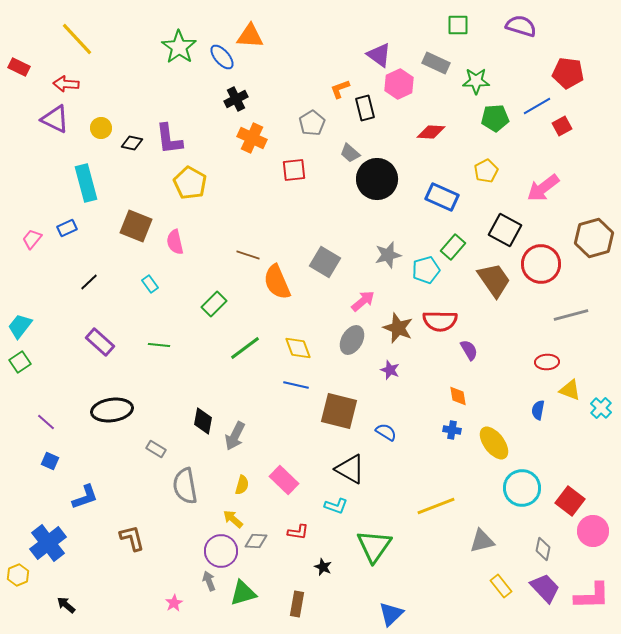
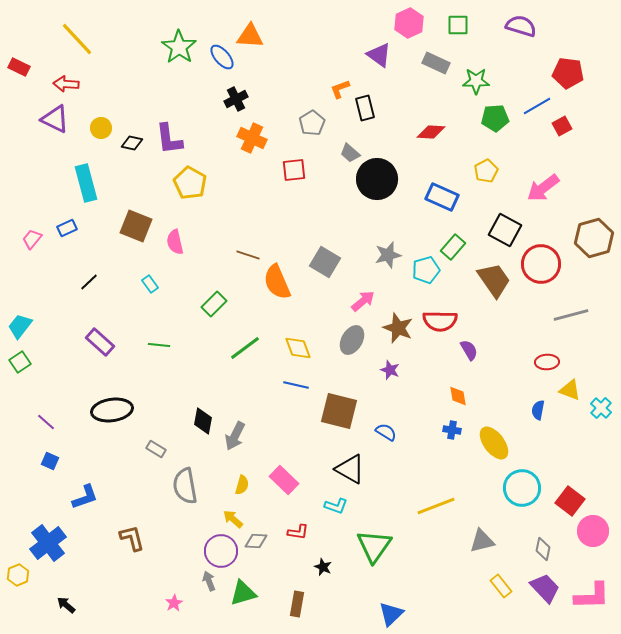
pink hexagon at (399, 84): moved 10 px right, 61 px up
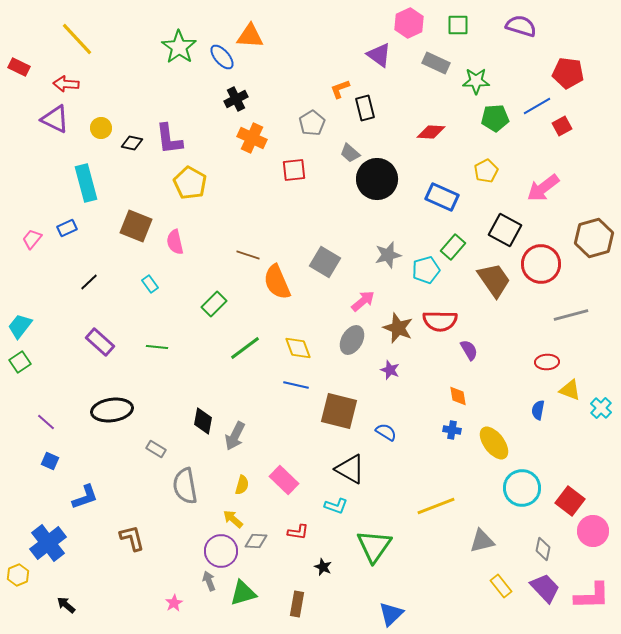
green line at (159, 345): moved 2 px left, 2 px down
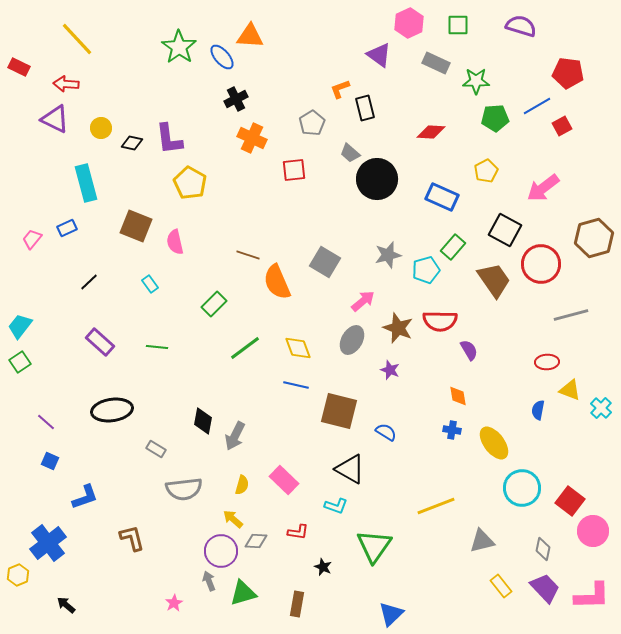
gray semicircle at (185, 486): moved 1 px left, 3 px down; rotated 87 degrees counterclockwise
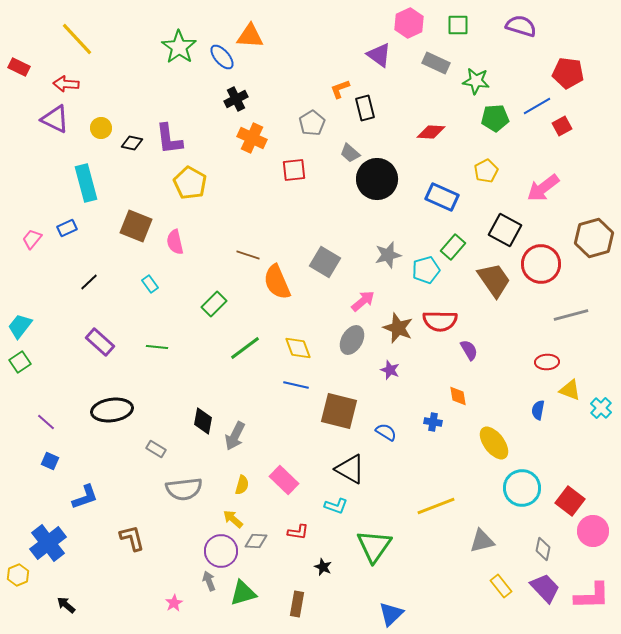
green star at (476, 81): rotated 8 degrees clockwise
blue cross at (452, 430): moved 19 px left, 8 px up
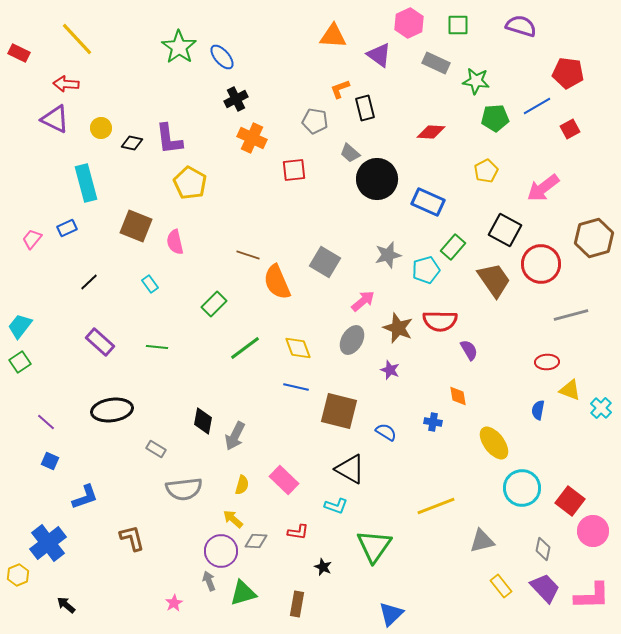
orange triangle at (250, 36): moved 83 px right
red rectangle at (19, 67): moved 14 px up
gray pentagon at (312, 123): moved 3 px right, 2 px up; rotated 30 degrees counterclockwise
red square at (562, 126): moved 8 px right, 3 px down
blue rectangle at (442, 197): moved 14 px left, 5 px down
blue line at (296, 385): moved 2 px down
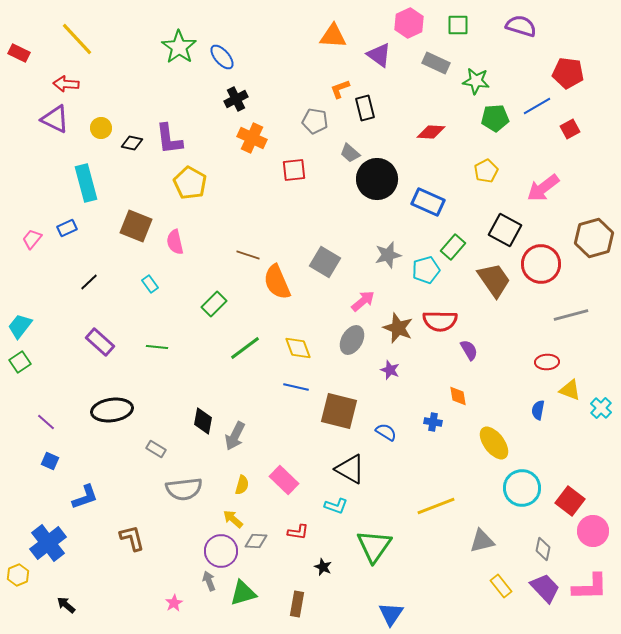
pink L-shape at (592, 596): moved 2 px left, 9 px up
blue triangle at (391, 614): rotated 12 degrees counterclockwise
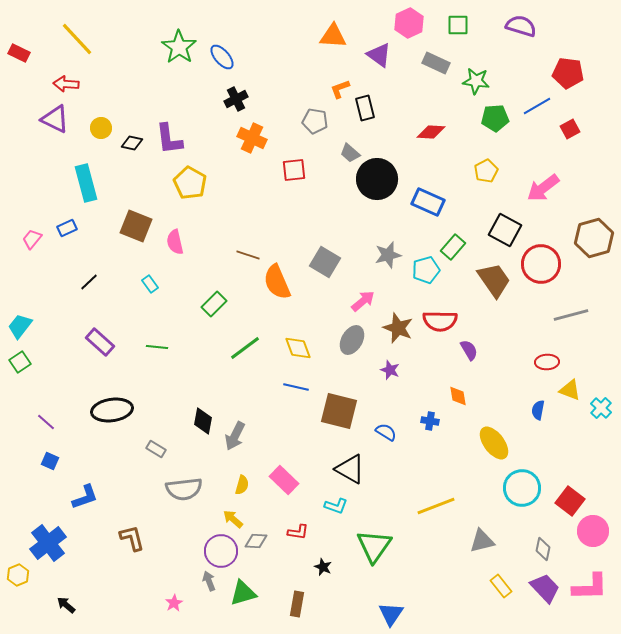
blue cross at (433, 422): moved 3 px left, 1 px up
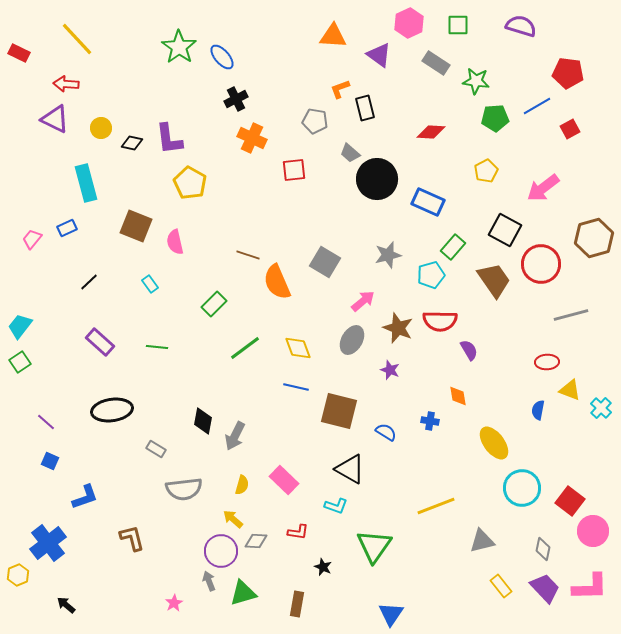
gray rectangle at (436, 63): rotated 8 degrees clockwise
cyan pentagon at (426, 270): moved 5 px right, 5 px down
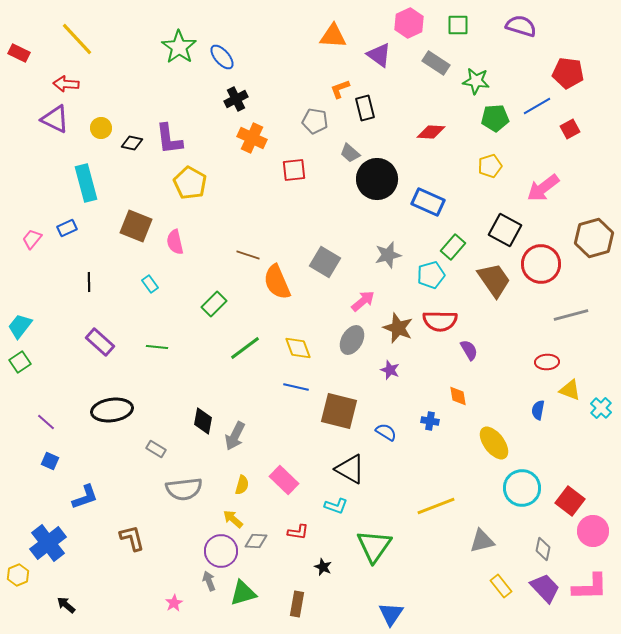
yellow pentagon at (486, 171): moved 4 px right, 5 px up; rotated 10 degrees clockwise
black line at (89, 282): rotated 48 degrees counterclockwise
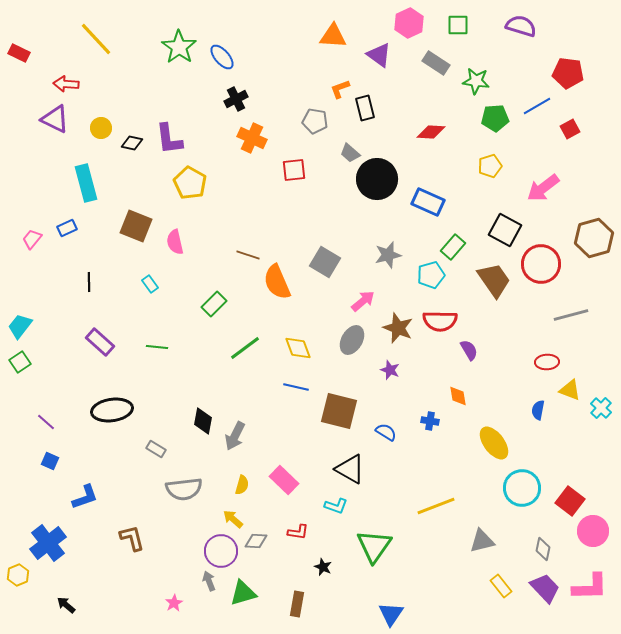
yellow line at (77, 39): moved 19 px right
